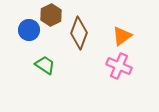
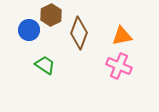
orange triangle: rotated 25 degrees clockwise
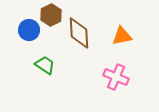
brown diamond: rotated 24 degrees counterclockwise
pink cross: moved 3 px left, 11 px down
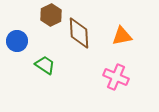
blue circle: moved 12 px left, 11 px down
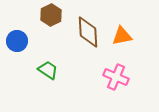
brown diamond: moved 9 px right, 1 px up
green trapezoid: moved 3 px right, 5 px down
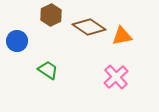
brown diamond: moved 1 px right, 5 px up; rotated 52 degrees counterclockwise
pink cross: rotated 25 degrees clockwise
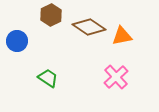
green trapezoid: moved 8 px down
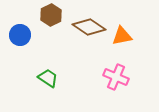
blue circle: moved 3 px right, 6 px up
pink cross: rotated 25 degrees counterclockwise
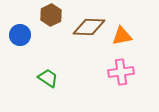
brown diamond: rotated 32 degrees counterclockwise
pink cross: moved 5 px right, 5 px up; rotated 30 degrees counterclockwise
